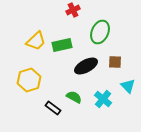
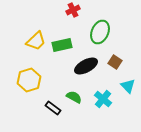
brown square: rotated 32 degrees clockwise
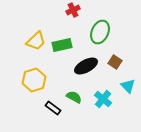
yellow hexagon: moved 5 px right
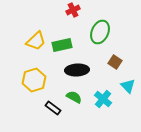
black ellipse: moved 9 px left, 4 px down; rotated 25 degrees clockwise
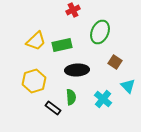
yellow hexagon: moved 1 px down
green semicircle: moved 3 px left; rotated 56 degrees clockwise
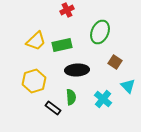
red cross: moved 6 px left
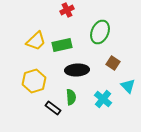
brown square: moved 2 px left, 1 px down
